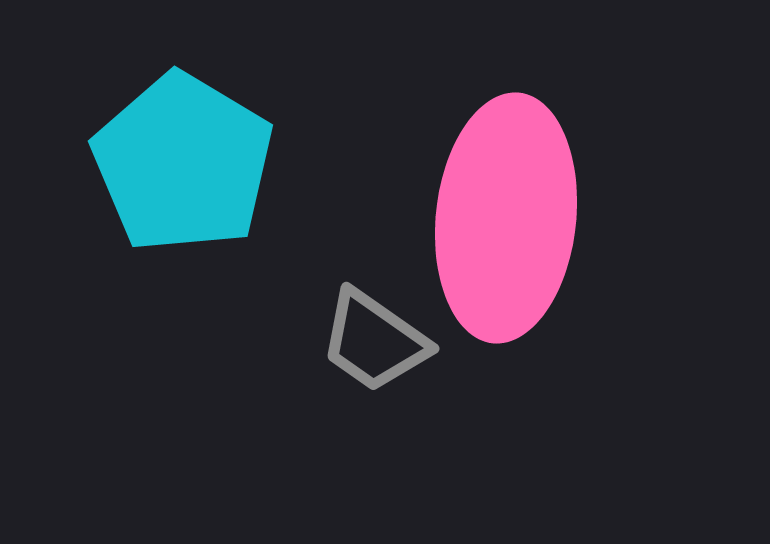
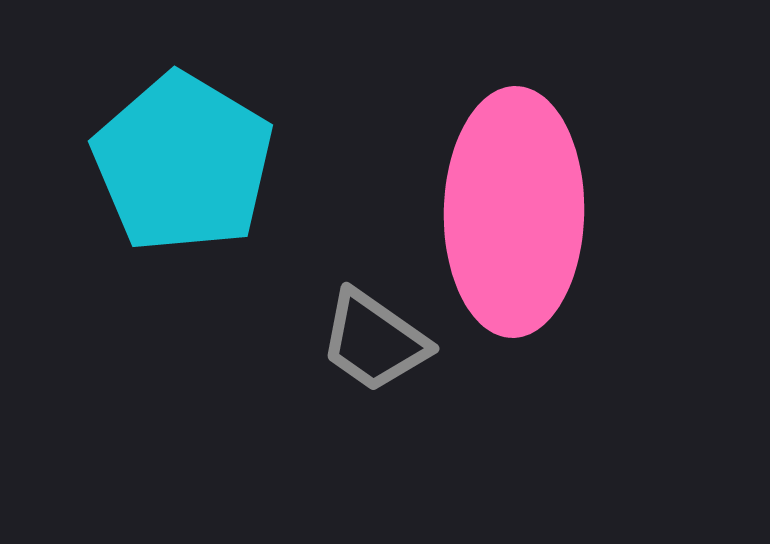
pink ellipse: moved 8 px right, 6 px up; rotated 5 degrees counterclockwise
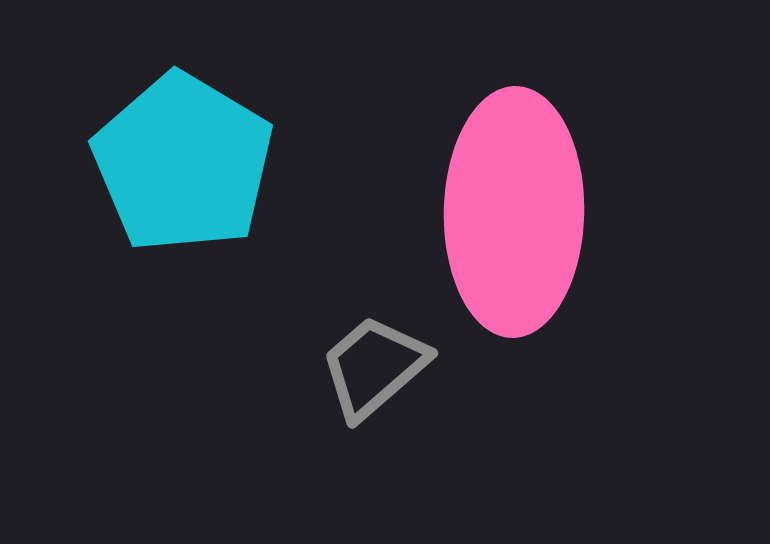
gray trapezoid: moved 26 px down; rotated 104 degrees clockwise
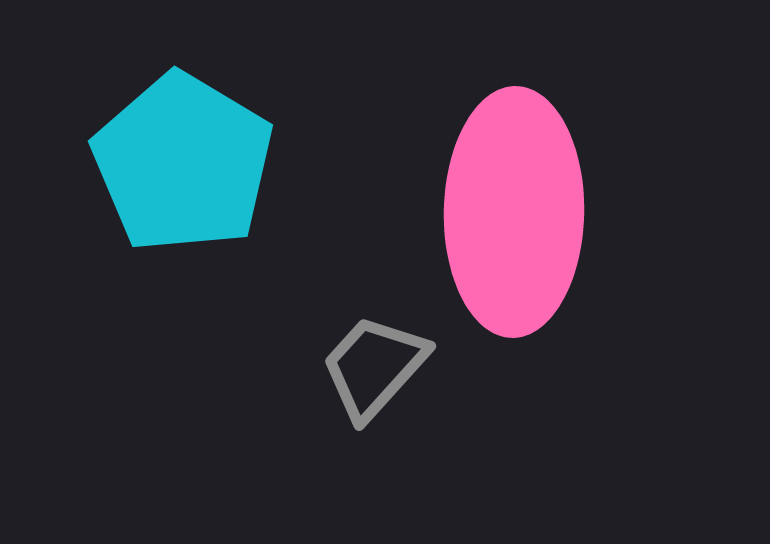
gray trapezoid: rotated 7 degrees counterclockwise
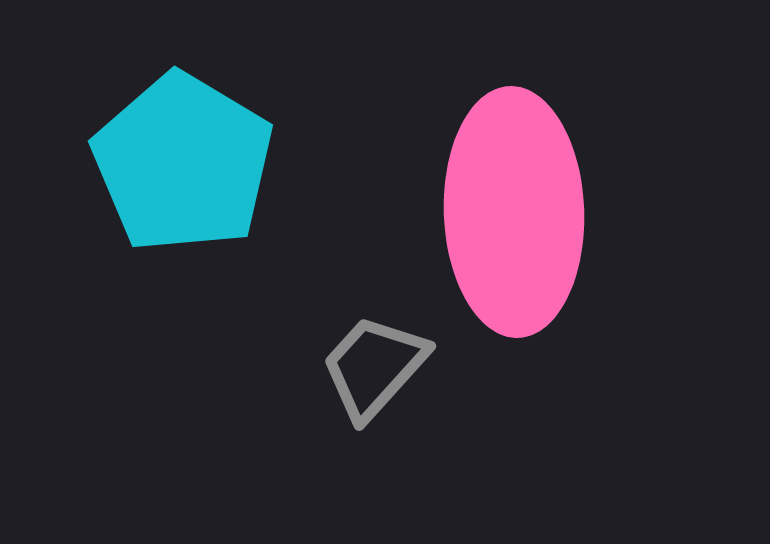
pink ellipse: rotated 3 degrees counterclockwise
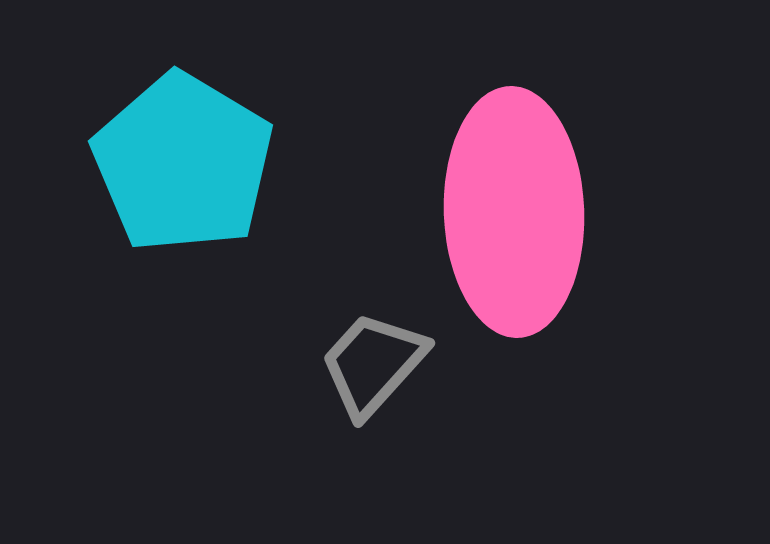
gray trapezoid: moved 1 px left, 3 px up
